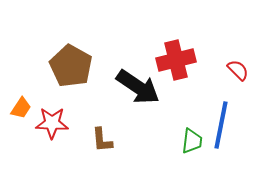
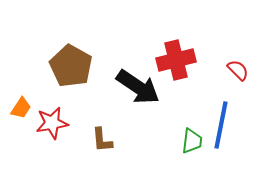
red star: rotated 12 degrees counterclockwise
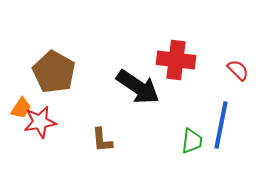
red cross: rotated 21 degrees clockwise
brown pentagon: moved 17 px left, 6 px down
red star: moved 12 px left, 1 px up
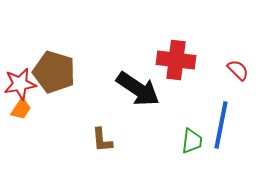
brown pentagon: rotated 12 degrees counterclockwise
black arrow: moved 2 px down
orange trapezoid: moved 1 px down
red star: moved 20 px left, 38 px up
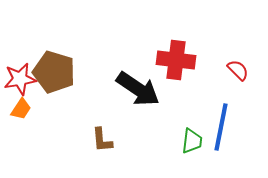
red star: moved 5 px up
blue line: moved 2 px down
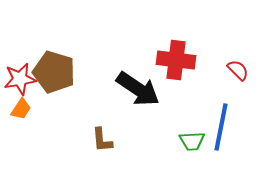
green trapezoid: rotated 80 degrees clockwise
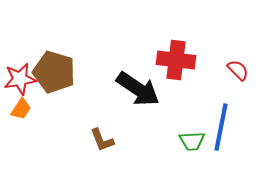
brown L-shape: rotated 16 degrees counterclockwise
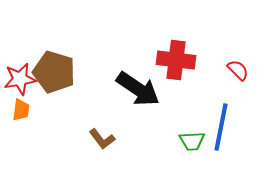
orange trapezoid: moved 1 px down; rotated 25 degrees counterclockwise
brown L-shape: moved 1 px up; rotated 16 degrees counterclockwise
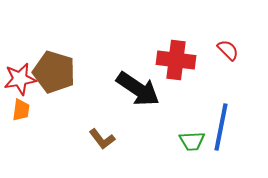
red semicircle: moved 10 px left, 20 px up
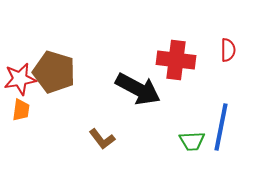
red semicircle: rotated 45 degrees clockwise
black arrow: rotated 6 degrees counterclockwise
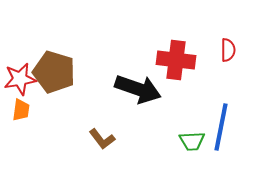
black arrow: rotated 9 degrees counterclockwise
